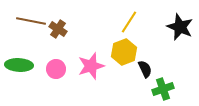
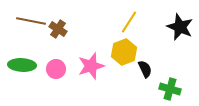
green ellipse: moved 3 px right
green cross: moved 7 px right; rotated 35 degrees clockwise
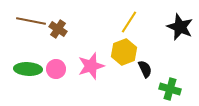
green ellipse: moved 6 px right, 4 px down
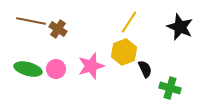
green ellipse: rotated 12 degrees clockwise
green cross: moved 1 px up
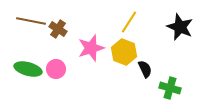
yellow hexagon: rotated 20 degrees counterclockwise
pink star: moved 18 px up
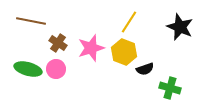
brown cross: moved 14 px down
black semicircle: rotated 96 degrees clockwise
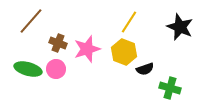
brown line: rotated 60 degrees counterclockwise
brown cross: rotated 12 degrees counterclockwise
pink star: moved 4 px left, 1 px down
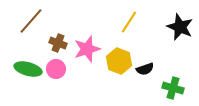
yellow hexagon: moved 5 px left, 9 px down
green cross: moved 3 px right
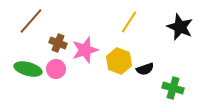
pink star: moved 2 px left, 1 px down
